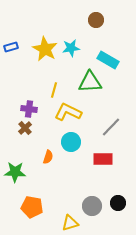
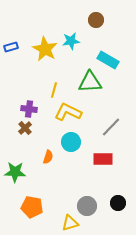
cyan star: moved 7 px up
gray circle: moved 5 px left
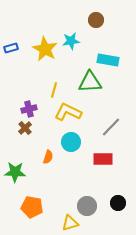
blue rectangle: moved 1 px down
cyan rectangle: rotated 20 degrees counterclockwise
purple cross: rotated 21 degrees counterclockwise
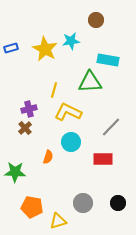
gray circle: moved 4 px left, 3 px up
yellow triangle: moved 12 px left, 2 px up
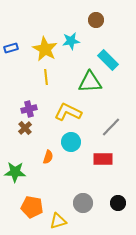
cyan rectangle: rotated 35 degrees clockwise
yellow line: moved 8 px left, 13 px up; rotated 21 degrees counterclockwise
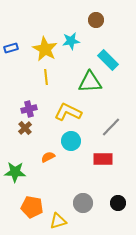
cyan circle: moved 1 px up
orange semicircle: rotated 136 degrees counterclockwise
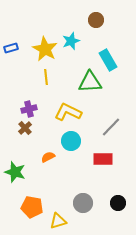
cyan star: rotated 12 degrees counterclockwise
cyan rectangle: rotated 15 degrees clockwise
green star: rotated 15 degrees clockwise
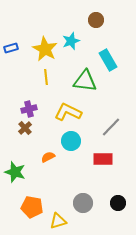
green triangle: moved 5 px left, 1 px up; rotated 10 degrees clockwise
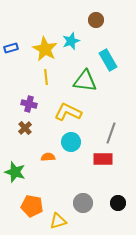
purple cross: moved 5 px up; rotated 28 degrees clockwise
gray line: moved 6 px down; rotated 25 degrees counterclockwise
cyan circle: moved 1 px down
orange semicircle: rotated 24 degrees clockwise
orange pentagon: moved 1 px up
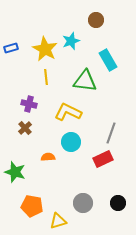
red rectangle: rotated 24 degrees counterclockwise
